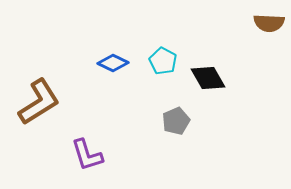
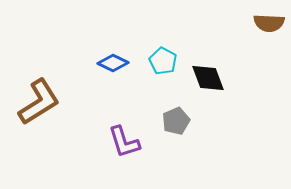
black diamond: rotated 9 degrees clockwise
purple L-shape: moved 37 px right, 13 px up
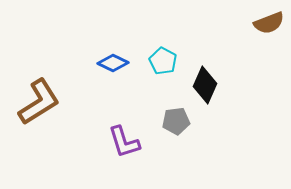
brown semicircle: rotated 24 degrees counterclockwise
black diamond: moved 3 px left, 7 px down; rotated 45 degrees clockwise
gray pentagon: rotated 16 degrees clockwise
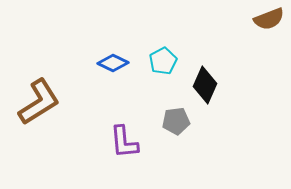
brown semicircle: moved 4 px up
cyan pentagon: rotated 16 degrees clockwise
purple L-shape: rotated 12 degrees clockwise
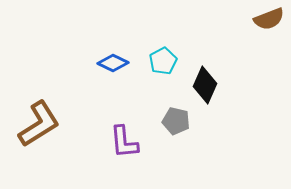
brown L-shape: moved 22 px down
gray pentagon: rotated 20 degrees clockwise
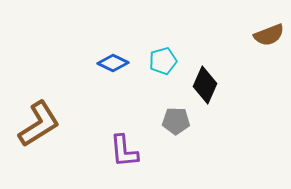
brown semicircle: moved 16 px down
cyan pentagon: rotated 12 degrees clockwise
gray pentagon: rotated 12 degrees counterclockwise
purple L-shape: moved 9 px down
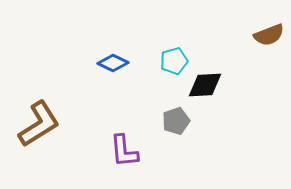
cyan pentagon: moved 11 px right
black diamond: rotated 63 degrees clockwise
gray pentagon: rotated 20 degrees counterclockwise
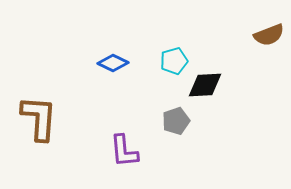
brown L-shape: moved 6 px up; rotated 54 degrees counterclockwise
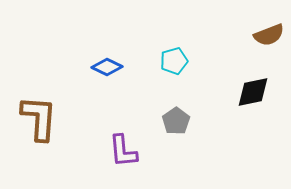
blue diamond: moved 6 px left, 4 px down
black diamond: moved 48 px right, 7 px down; rotated 9 degrees counterclockwise
gray pentagon: rotated 16 degrees counterclockwise
purple L-shape: moved 1 px left
